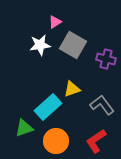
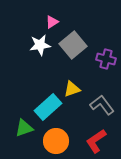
pink triangle: moved 3 px left
gray square: rotated 20 degrees clockwise
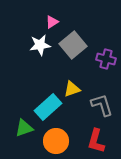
gray L-shape: rotated 20 degrees clockwise
red L-shape: rotated 40 degrees counterclockwise
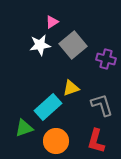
yellow triangle: moved 1 px left, 1 px up
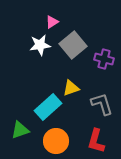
purple cross: moved 2 px left
gray L-shape: moved 1 px up
green triangle: moved 4 px left, 2 px down
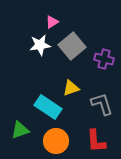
gray square: moved 1 px left, 1 px down
cyan rectangle: rotated 76 degrees clockwise
red L-shape: rotated 20 degrees counterclockwise
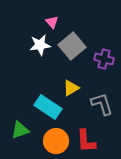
pink triangle: rotated 40 degrees counterclockwise
yellow triangle: rotated 12 degrees counterclockwise
red L-shape: moved 10 px left
